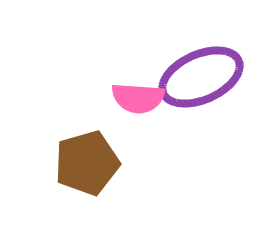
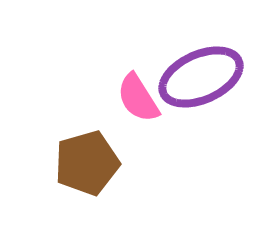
pink semicircle: rotated 54 degrees clockwise
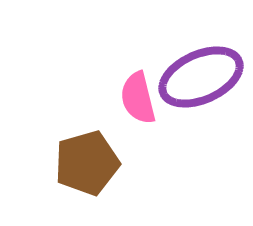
pink semicircle: rotated 18 degrees clockwise
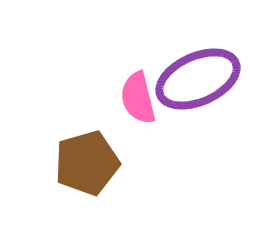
purple ellipse: moved 3 px left, 2 px down
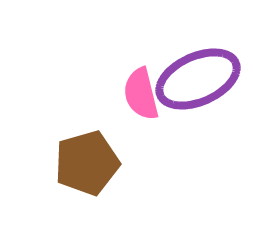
pink semicircle: moved 3 px right, 4 px up
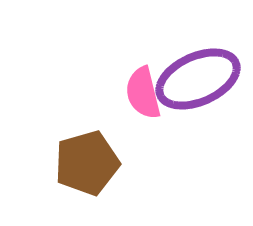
pink semicircle: moved 2 px right, 1 px up
